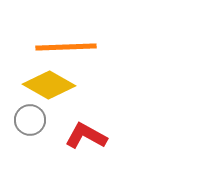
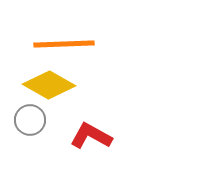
orange line: moved 2 px left, 3 px up
red L-shape: moved 5 px right
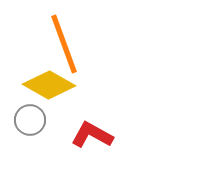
orange line: rotated 72 degrees clockwise
red L-shape: moved 1 px right, 1 px up
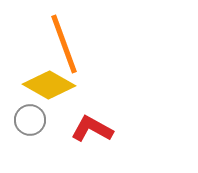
red L-shape: moved 6 px up
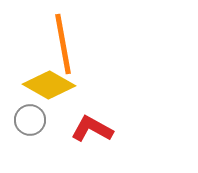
orange line: moved 1 px left; rotated 10 degrees clockwise
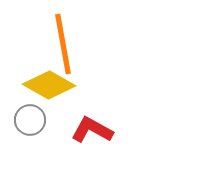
red L-shape: moved 1 px down
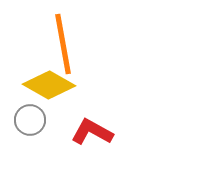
red L-shape: moved 2 px down
